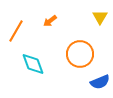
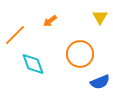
orange line: moved 1 px left, 4 px down; rotated 15 degrees clockwise
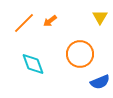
orange line: moved 9 px right, 12 px up
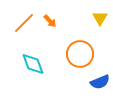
yellow triangle: moved 1 px down
orange arrow: rotated 96 degrees counterclockwise
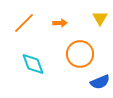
orange arrow: moved 10 px right, 2 px down; rotated 48 degrees counterclockwise
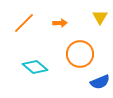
yellow triangle: moved 1 px up
cyan diamond: moved 2 px right, 3 px down; rotated 30 degrees counterclockwise
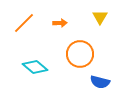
blue semicircle: rotated 36 degrees clockwise
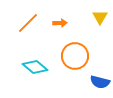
orange line: moved 4 px right
orange circle: moved 5 px left, 2 px down
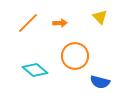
yellow triangle: rotated 14 degrees counterclockwise
cyan diamond: moved 3 px down
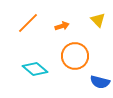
yellow triangle: moved 2 px left, 3 px down
orange arrow: moved 2 px right, 3 px down; rotated 16 degrees counterclockwise
cyan diamond: moved 1 px up
